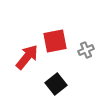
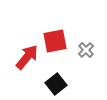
gray cross: rotated 21 degrees counterclockwise
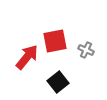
gray cross: rotated 21 degrees counterclockwise
black square: moved 2 px right, 2 px up
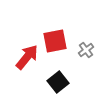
gray cross: rotated 28 degrees clockwise
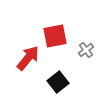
red square: moved 5 px up
red arrow: moved 1 px right, 1 px down
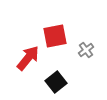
black square: moved 2 px left
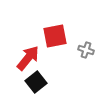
gray cross: rotated 35 degrees counterclockwise
black square: moved 20 px left
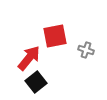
red arrow: moved 1 px right
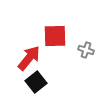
red square: rotated 10 degrees clockwise
